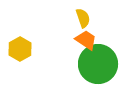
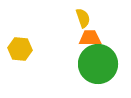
orange trapezoid: moved 4 px right, 2 px up; rotated 35 degrees counterclockwise
yellow hexagon: rotated 25 degrees counterclockwise
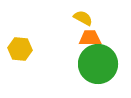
yellow semicircle: rotated 42 degrees counterclockwise
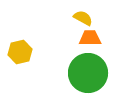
yellow hexagon: moved 3 px down; rotated 20 degrees counterclockwise
green circle: moved 10 px left, 9 px down
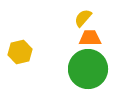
yellow semicircle: rotated 78 degrees counterclockwise
green circle: moved 4 px up
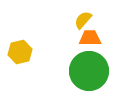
yellow semicircle: moved 2 px down
green circle: moved 1 px right, 2 px down
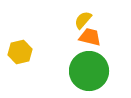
orange trapezoid: moved 1 px up; rotated 15 degrees clockwise
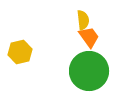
yellow semicircle: rotated 132 degrees clockwise
orange trapezoid: moved 1 px left; rotated 40 degrees clockwise
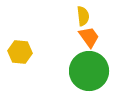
yellow semicircle: moved 4 px up
yellow hexagon: rotated 20 degrees clockwise
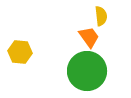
yellow semicircle: moved 18 px right
green circle: moved 2 px left
